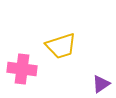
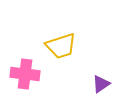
pink cross: moved 3 px right, 5 px down
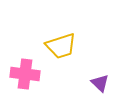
purple triangle: moved 1 px left, 1 px up; rotated 42 degrees counterclockwise
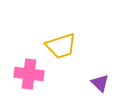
pink cross: moved 4 px right
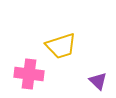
purple triangle: moved 2 px left, 2 px up
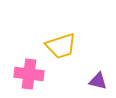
purple triangle: rotated 30 degrees counterclockwise
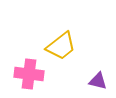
yellow trapezoid: rotated 20 degrees counterclockwise
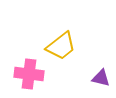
purple triangle: moved 3 px right, 3 px up
